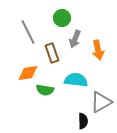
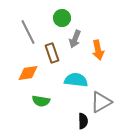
green semicircle: moved 4 px left, 11 px down
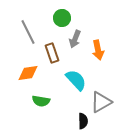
cyan semicircle: rotated 40 degrees clockwise
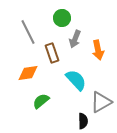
green semicircle: rotated 132 degrees clockwise
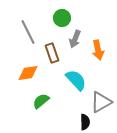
black semicircle: moved 2 px right, 1 px down
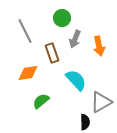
gray line: moved 3 px left, 1 px up
orange arrow: moved 1 px right, 4 px up
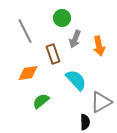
brown rectangle: moved 1 px right, 1 px down
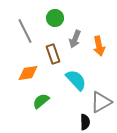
green circle: moved 7 px left
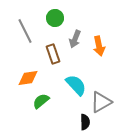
orange diamond: moved 5 px down
cyan semicircle: moved 5 px down
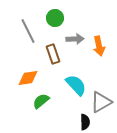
gray line: moved 3 px right
gray arrow: rotated 114 degrees counterclockwise
